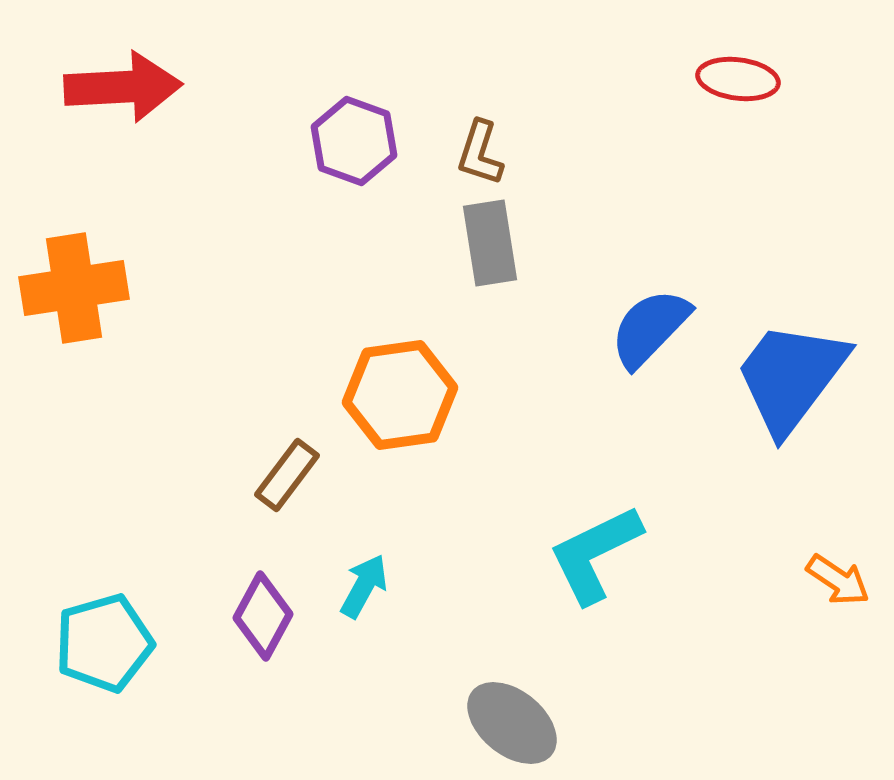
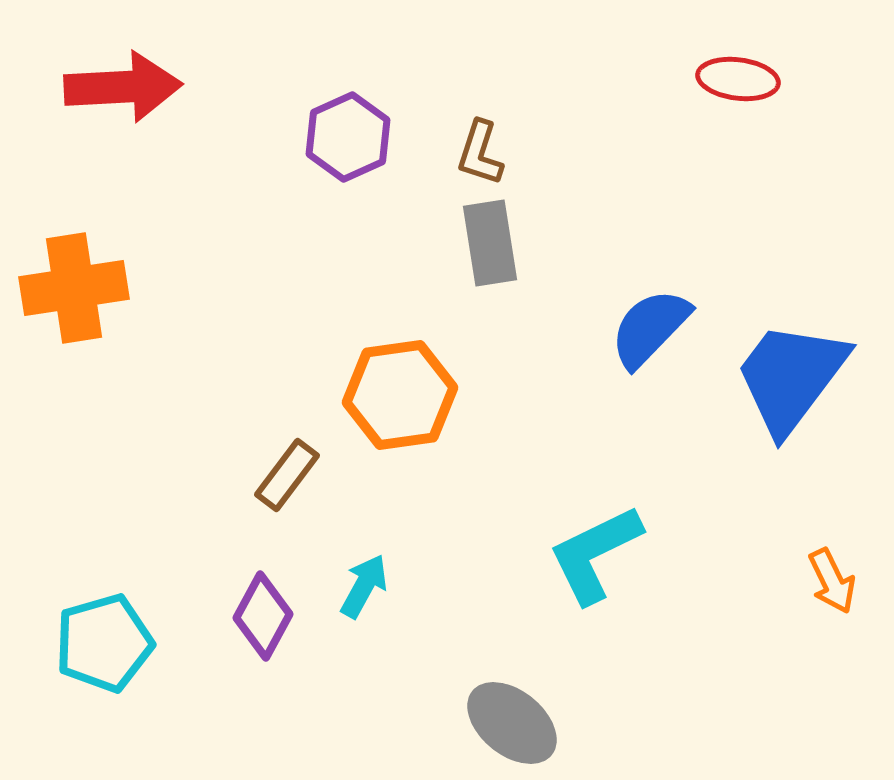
purple hexagon: moved 6 px left, 4 px up; rotated 16 degrees clockwise
orange arrow: moved 6 px left, 1 px down; rotated 30 degrees clockwise
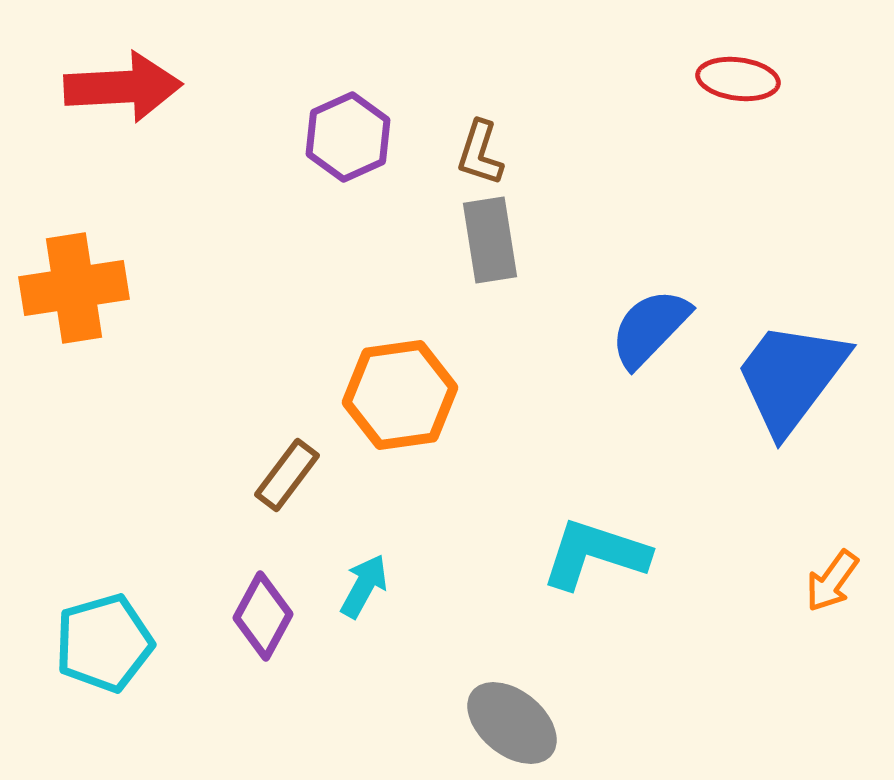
gray rectangle: moved 3 px up
cyan L-shape: rotated 44 degrees clockwise
orange arrow: rotated 62 degrees clockwise
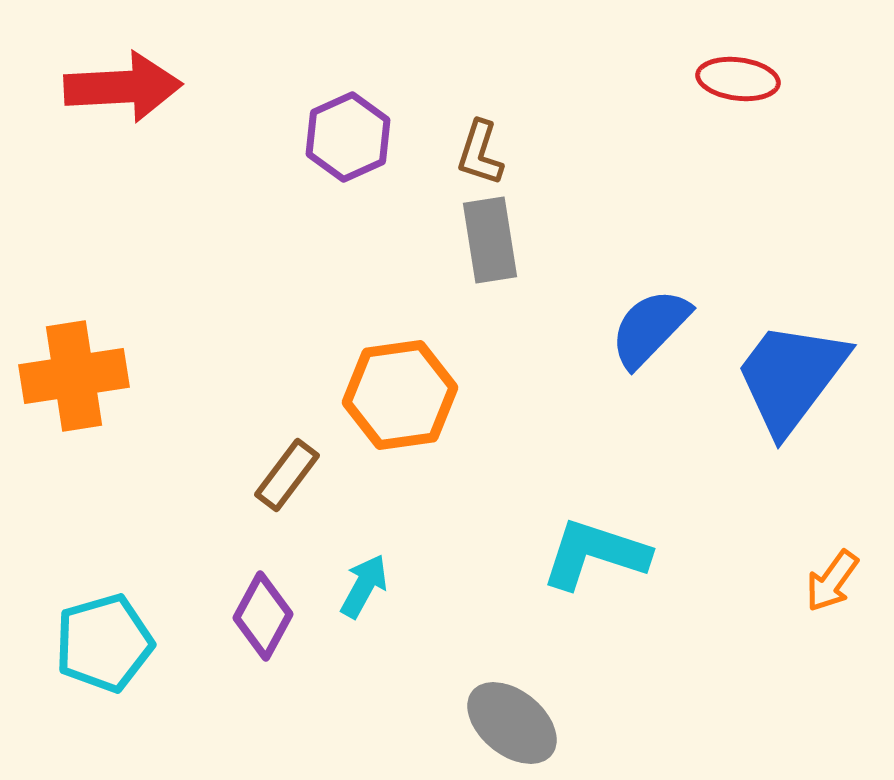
orange cross: moved 88 px down
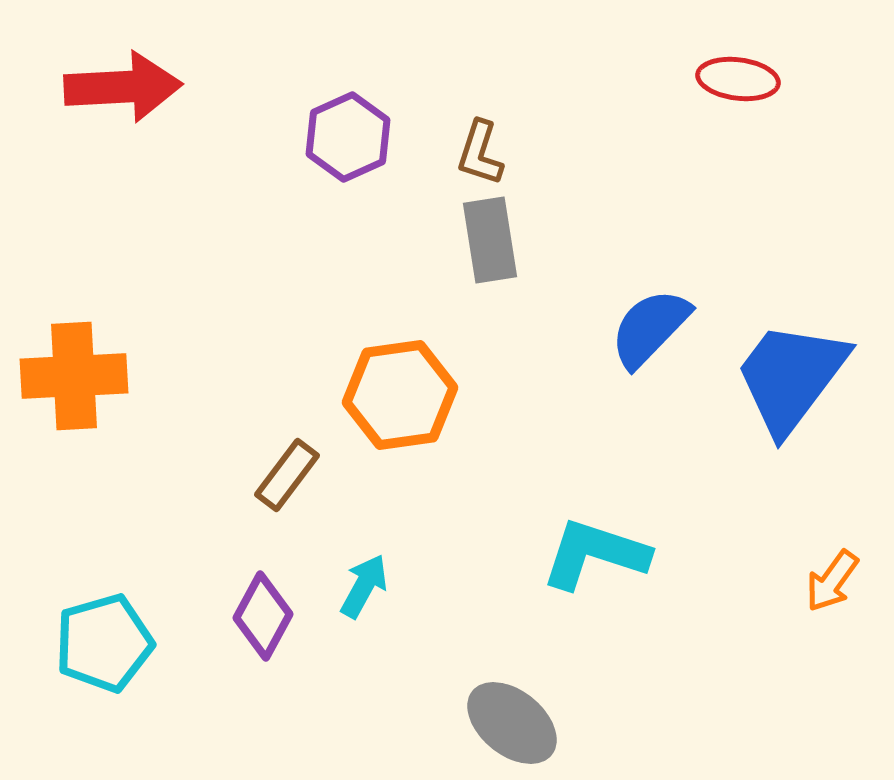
orange cross: rotated 6 degrees clockwise
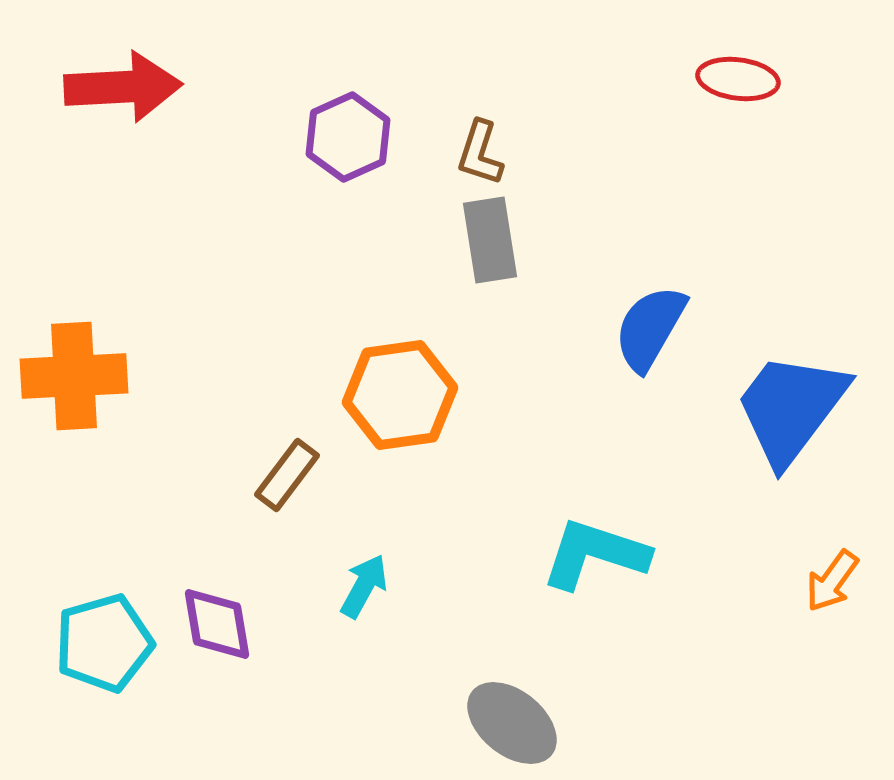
blue semicircle: rotated 14 degrees counterclockwise
blue trapezoid: moved 31 px down
purple diamond: moved 46 px left, 8 px down; rotated 38 degrees counterclockwise
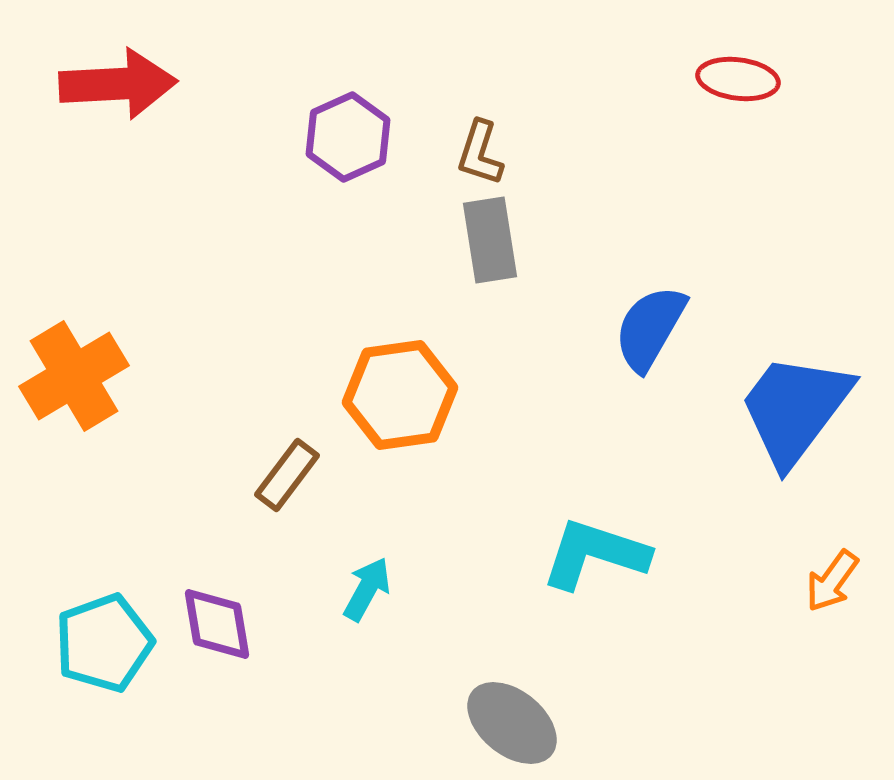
red arrow: moved 5 px left, 3 px up
orange cross: rotated 28 degrees counterclockwise
blue trapezoid: moved 4 px right, 1 px down
cyan arrow: moved 3 px right, 3 px down
cyan pentagon: rotated 4 degrees counterclockwise
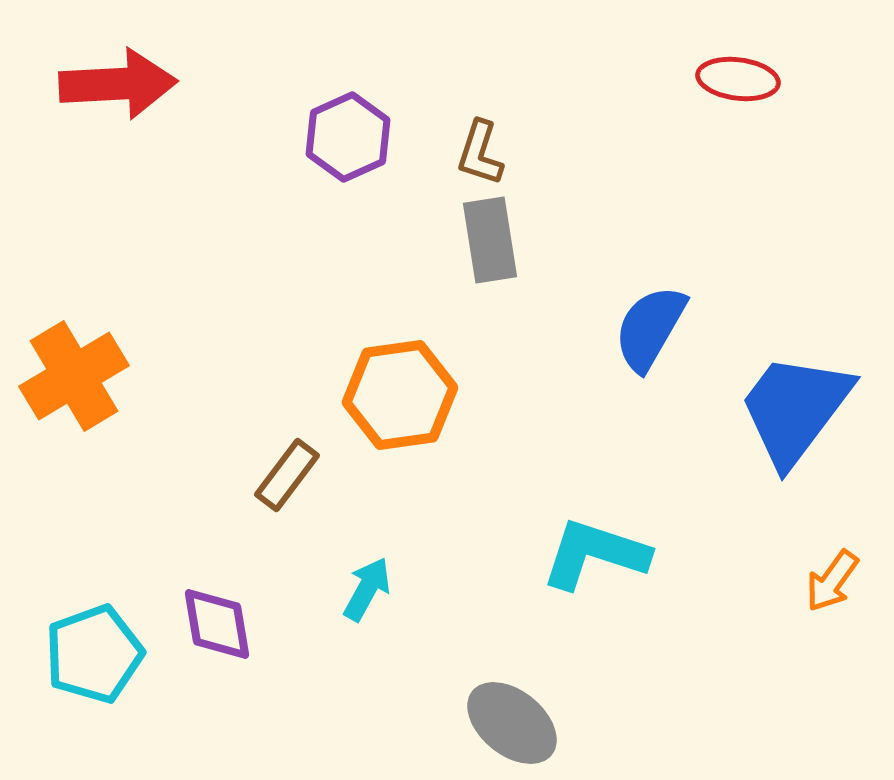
cyan pentagon: moved 10 px left, 11 px down
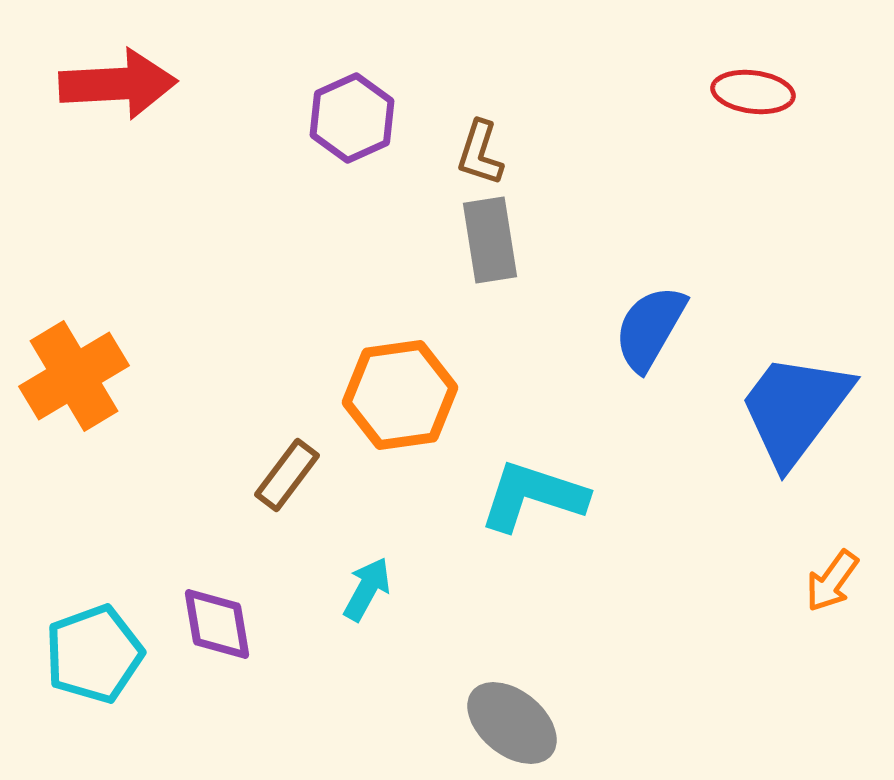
red ellipse: moved 15 px right, 13 px down
purple hexagon: moved 4 px right, 19 px up
cyan L-shape: moved 62 px left, 58 px up
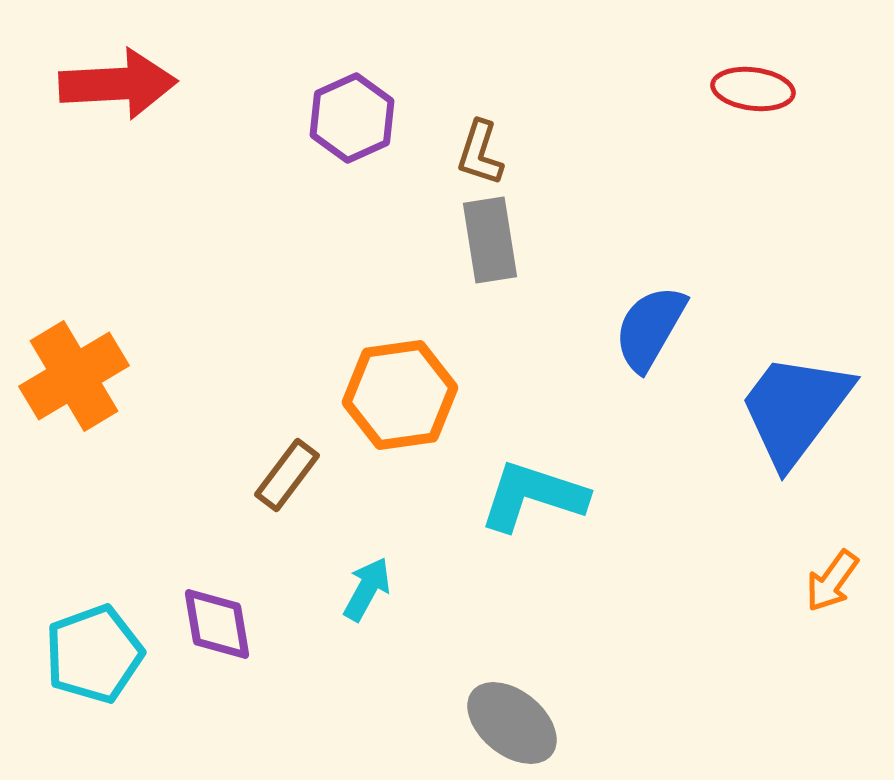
red ellipse: moved 3 px up
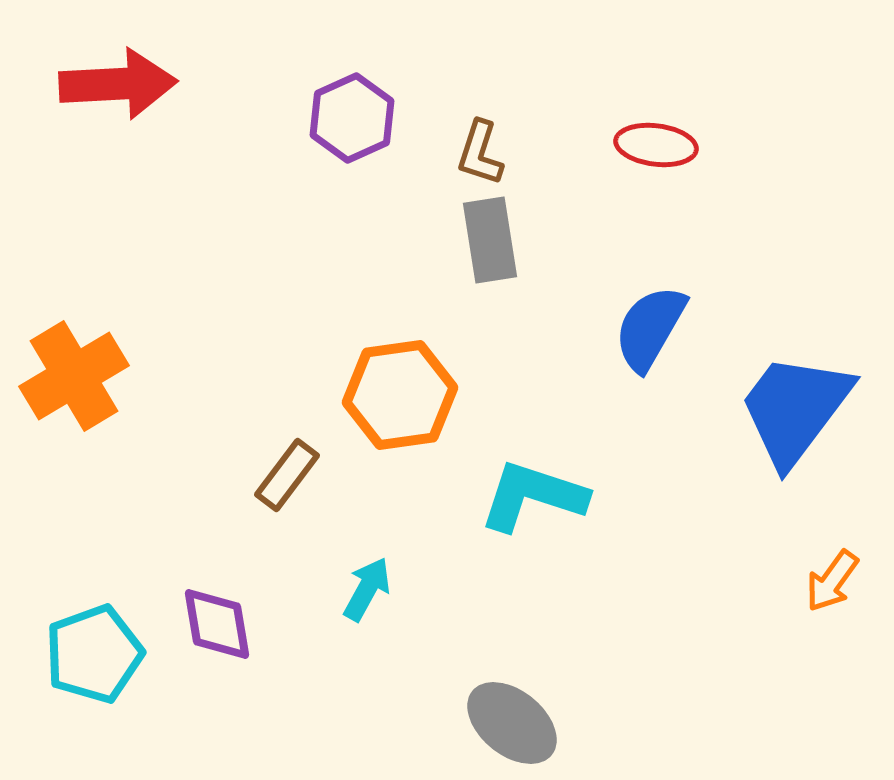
red ellipse: moved 97 px left, 56 px down
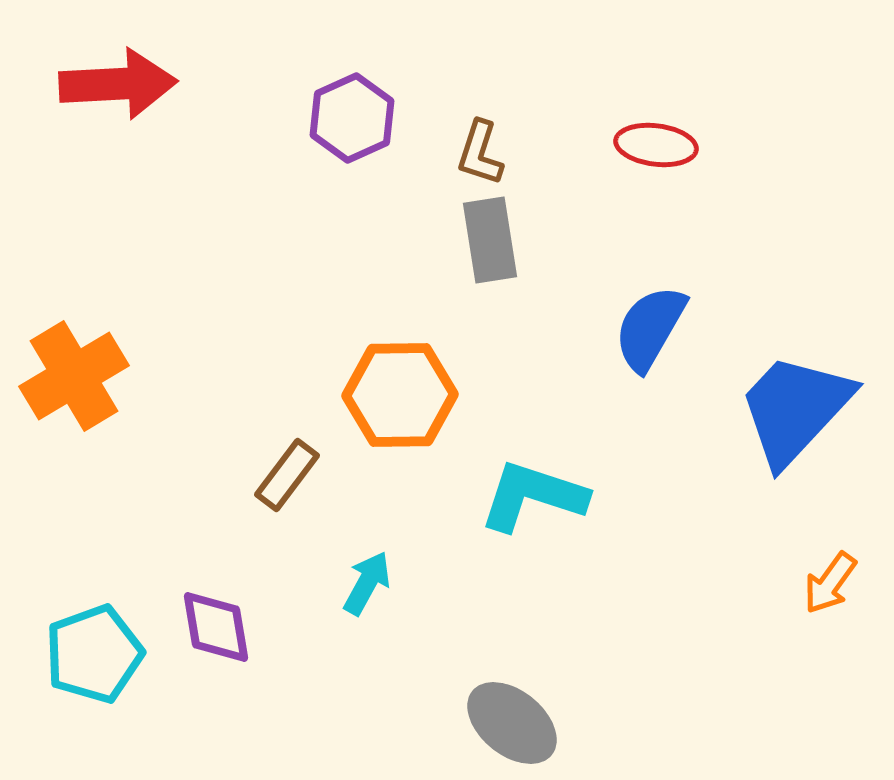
orange hexagon: rotated 7 degrees clockwise
blue trapezoid: rotated 6 degrees clockwise
orange arrow: moved 2 px left, 2 px down
cyan arrow: moved 6 px up
purple diamond: moved 1 px left, 3 px down
